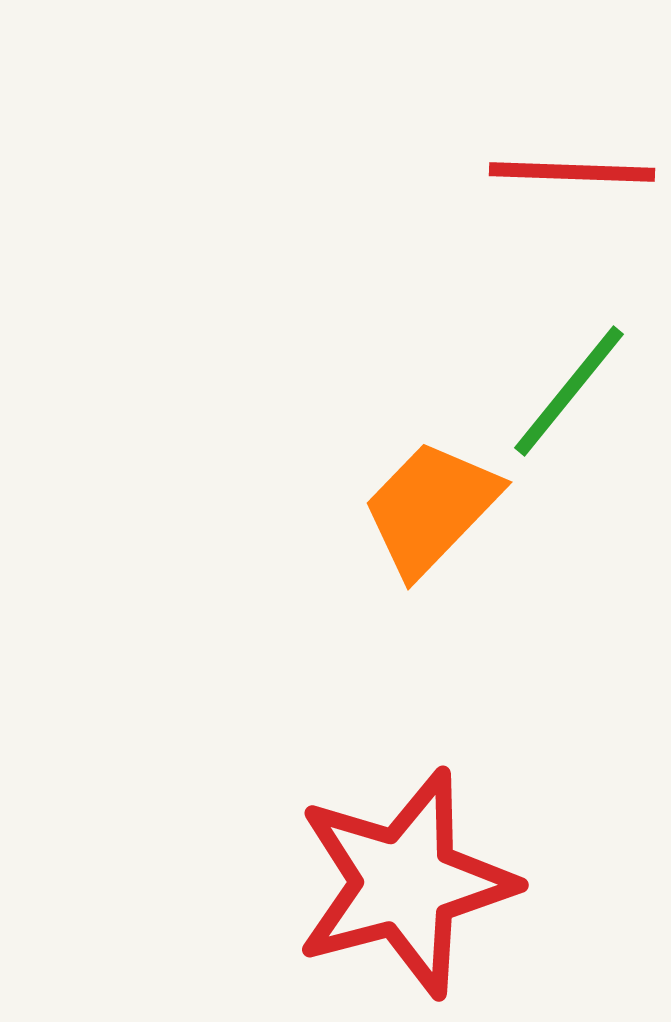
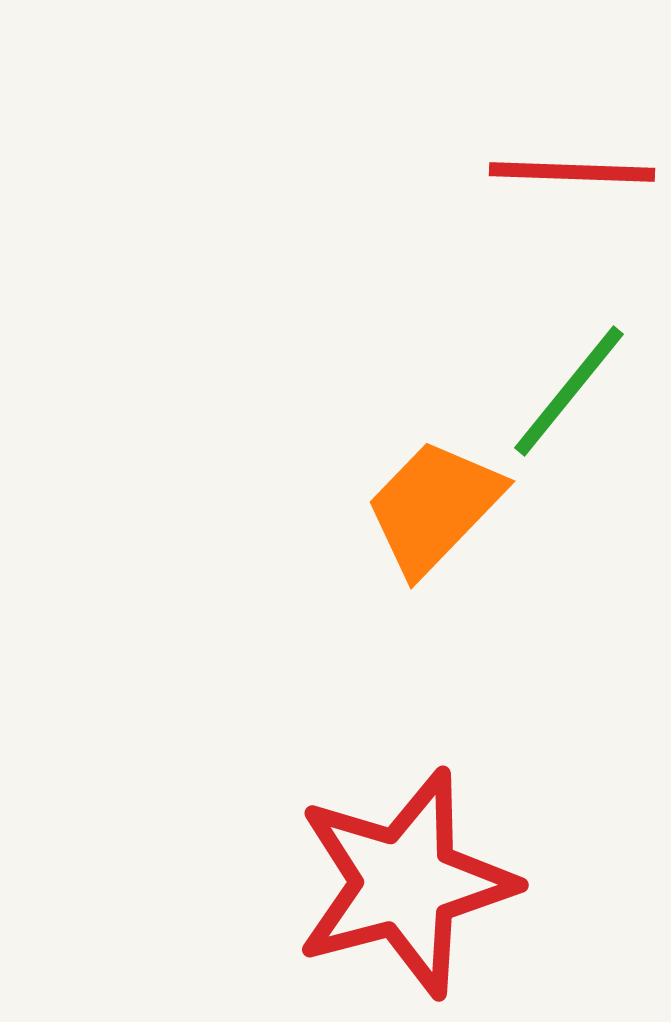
orange trapezoid: moved 3 px right, 1 px up
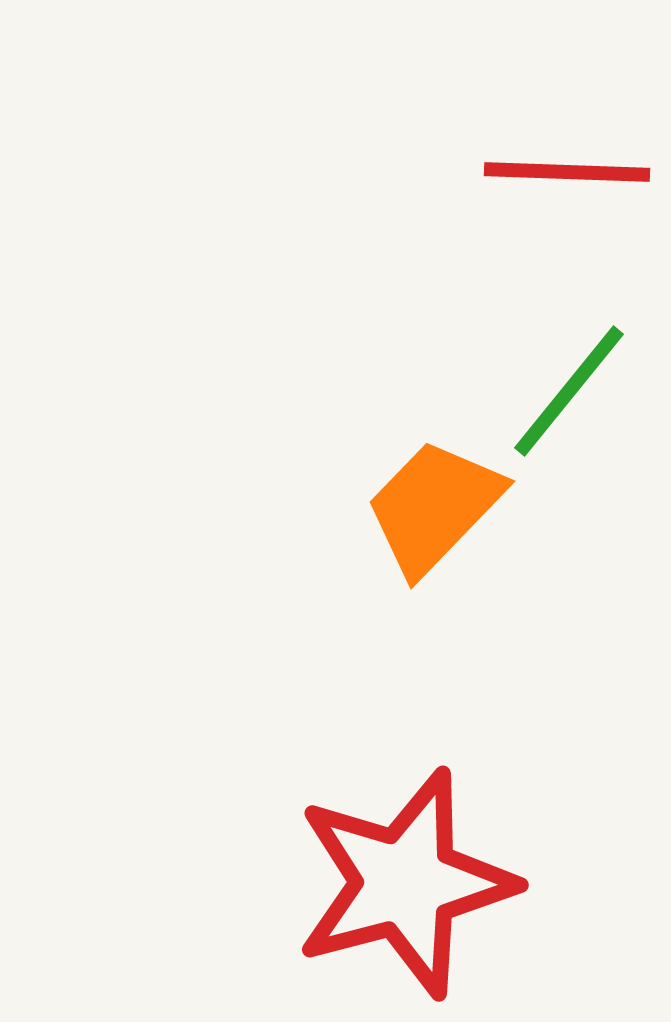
red line: moved 5 px left
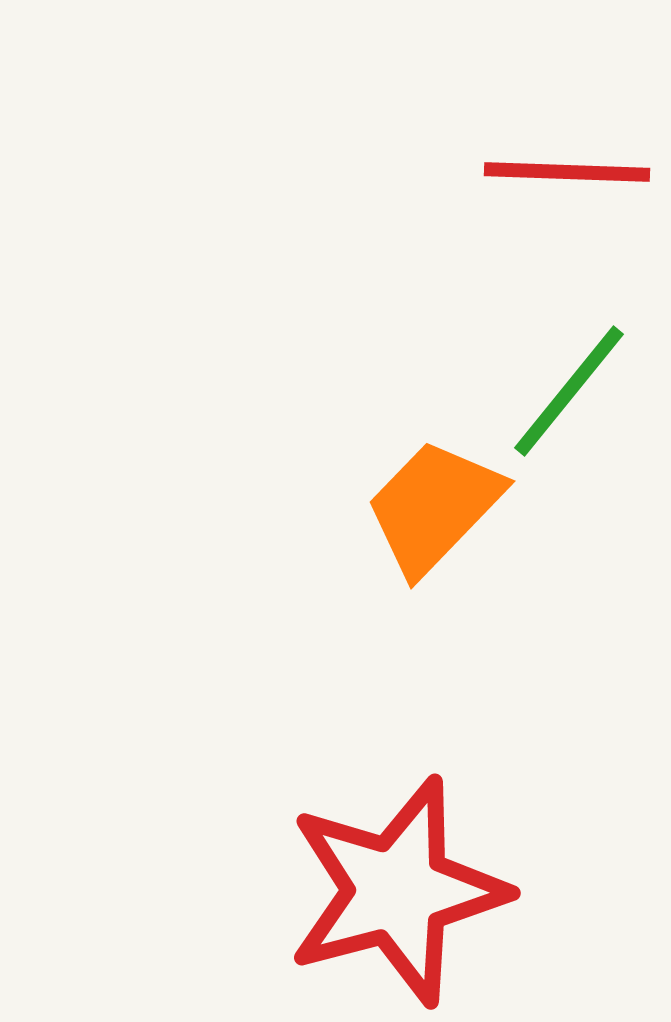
red star: moved 8 px left, 8 px down
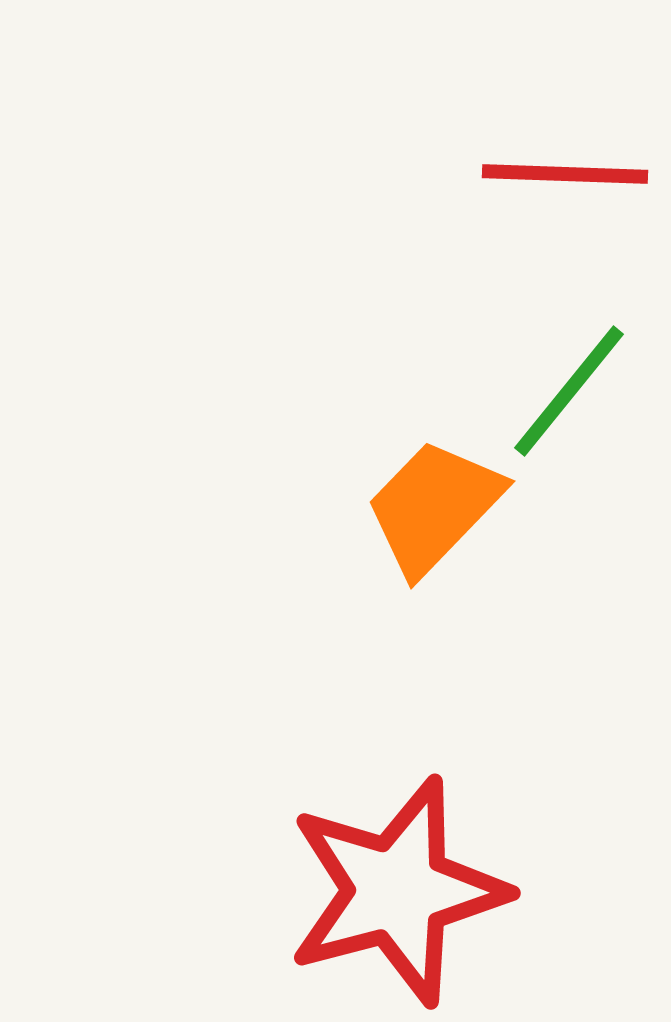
red line: moved 2 px left, 2 px down
